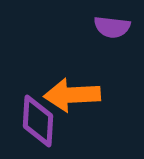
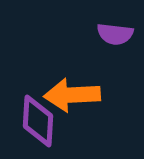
purple semicircle: moved 3 px right, 7 px down
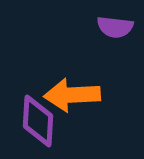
purple semicircle: moved 7 px up
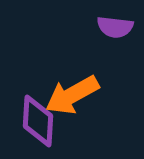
orange arrow: rotated 26 degrees counterclockwise
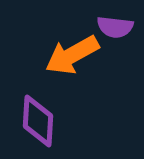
orange arrow: moved 40 px up
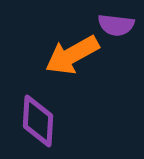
purple semicircle: moved 1 px right, 2 px up
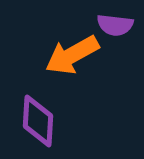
purple semicircle: moved 1 px left
